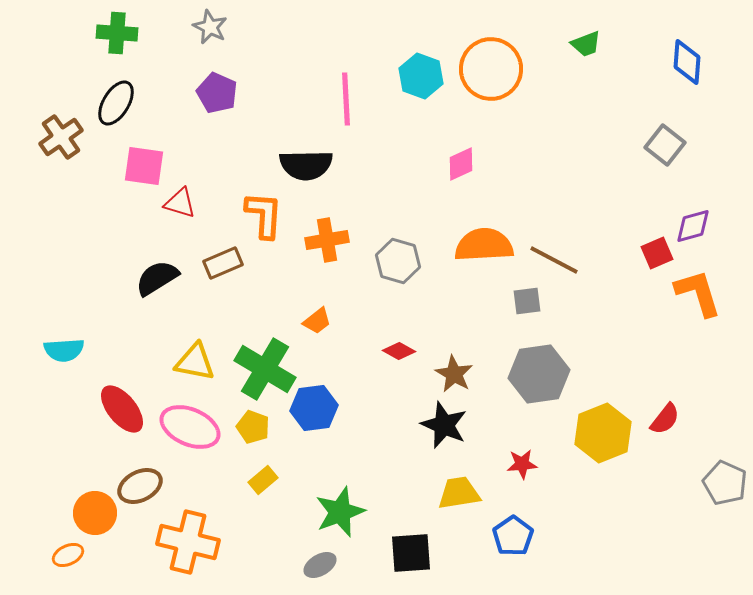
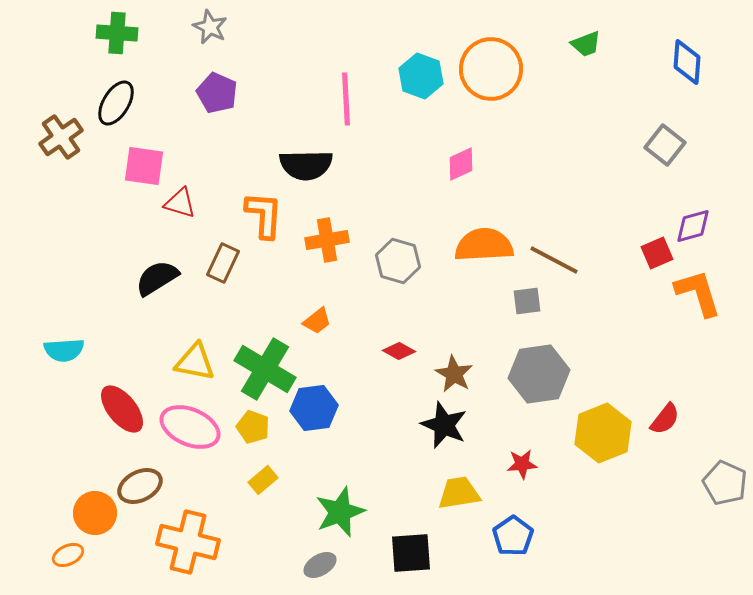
brown rectangle at (223, 263): rotated 42 degrees counterclockwise
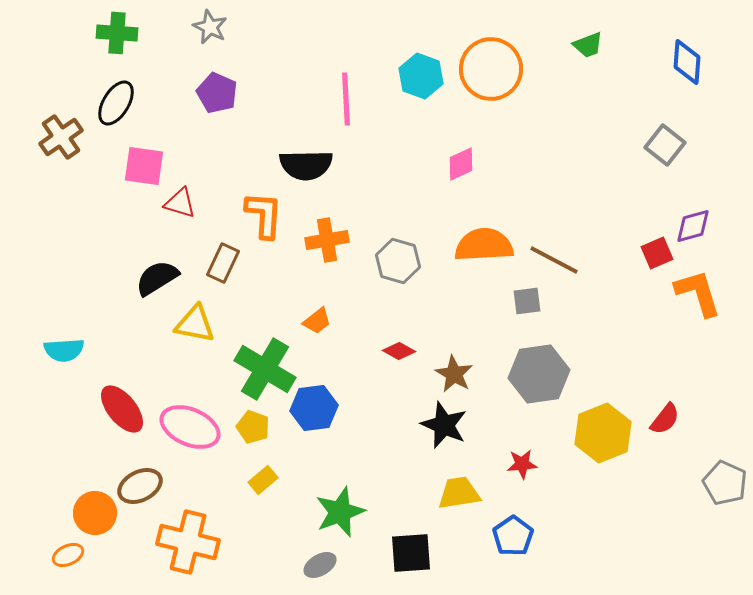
green trapezoid at (586, 44): moved 2 px right, 1 px down
yellow triangle at (195, 362): moved 38 px up
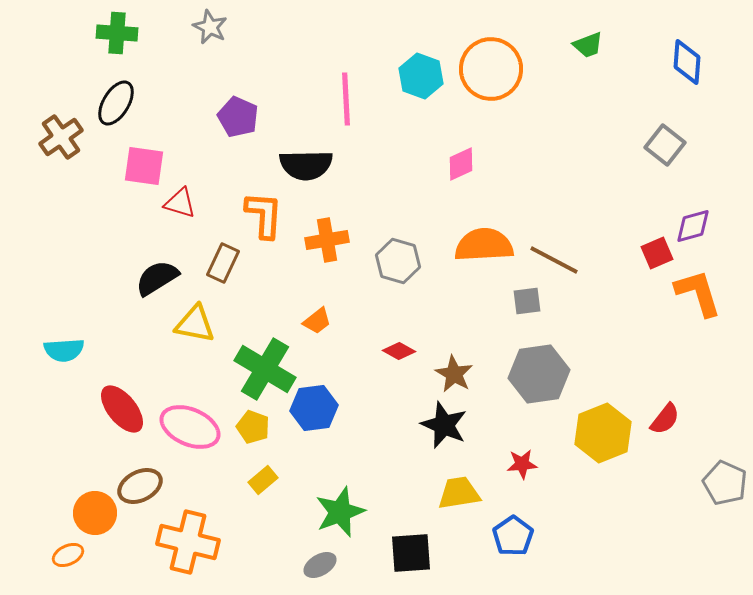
purple pentagon at (217, 93): moved 21 px right, 24 px down
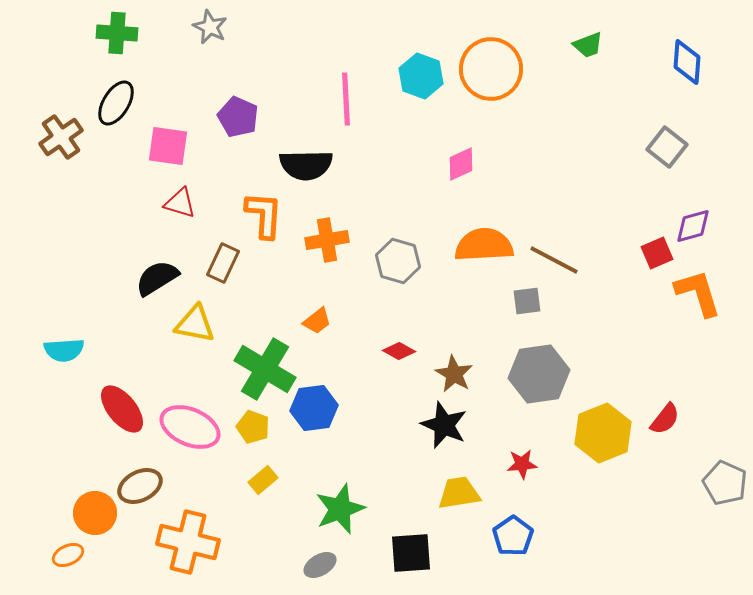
gray square at (665, 145): moved 2 px right, 2 px down
pink square at (144, 166): moved 24 px right, 20 px up
green star at (340, 512): moved 3 px up
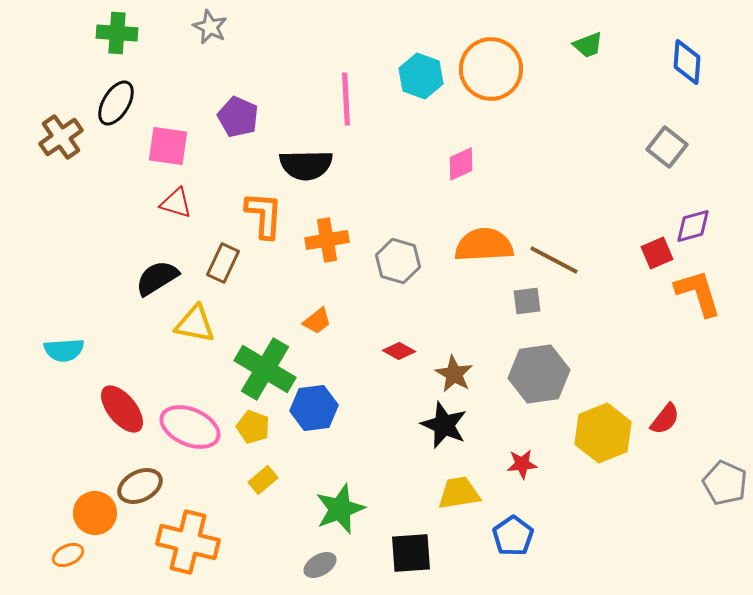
red triangle at (180, 203): moved 4 px left
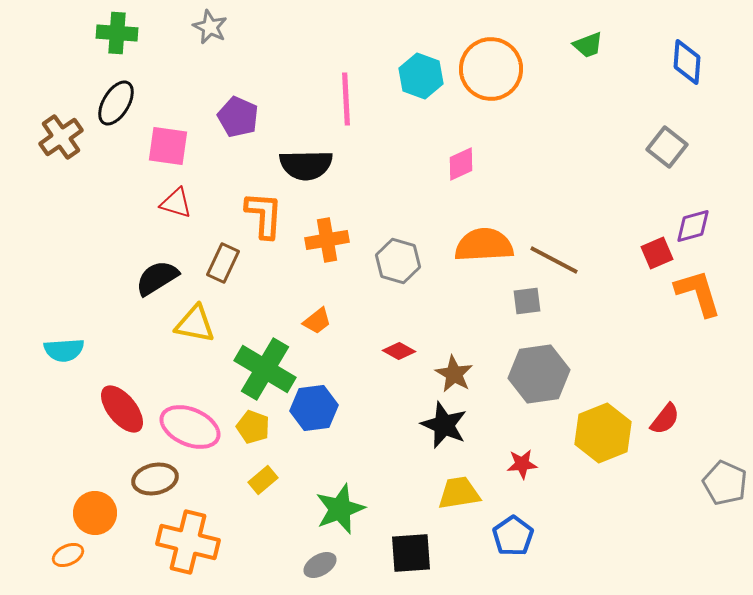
brown ellipse at (140, 486): moved 15 px right, 7 px up; rotated 15 degrees clockwise
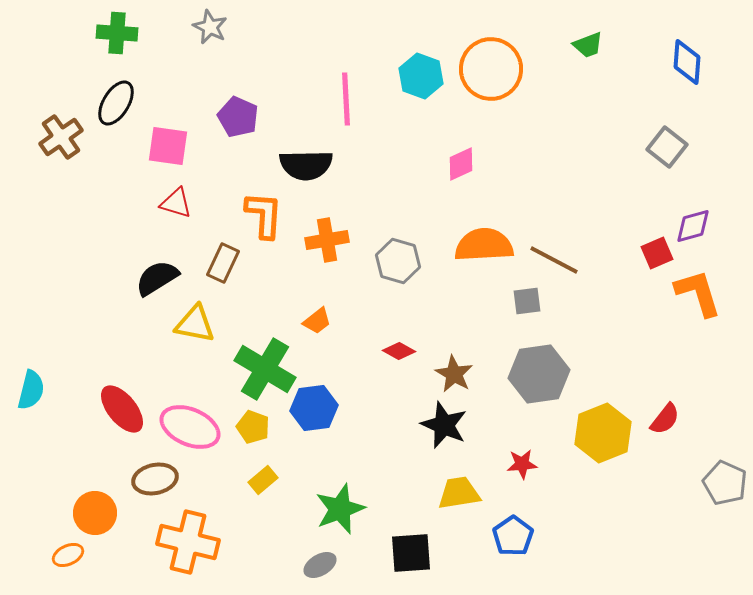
cyan semicircle at (64, 350): moved 33 px left, 40 px down; rotated 72 degrees counterclockwise
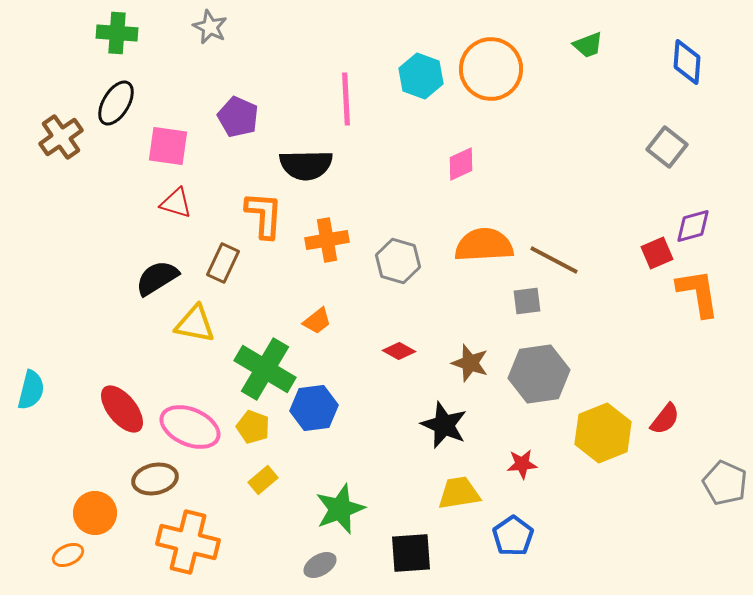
orange L-shape at (698, 293): rotated 8 degrees clockwise
brown star at (454, 374): moved 16 px right, 11 px up; rotated 12 degrees counterclockwise
